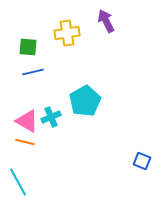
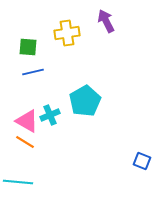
cyan cross: moved 1 px left, 2 px up
orange line: rotated 18 degrees clockwise
cyan line: rotated 56 degrees counterclockwise
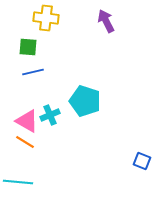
yellow cross: moved 21 px left, 15 px up; rotated 15 degrees clockwise
cyan pentagon: rotated 24 degrees counterclockwise
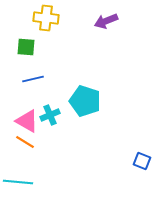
purple arrow: rotated 85 degrees counterclockwise
green square: moved 2 px left
blue line: moved 7 px down
